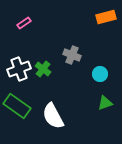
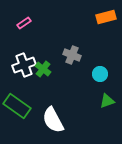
white cross: moved 5 px right, 4 px up
green triangle: moved 2 px right, 2 px up
white semicircle: moved 4 px down
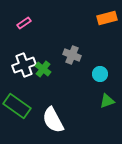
orange rectangle: moved 1 px right, 1 px down
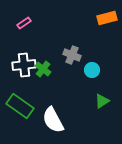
white cross: rotated 15 degrees clockwise
cyan circle: moved 8 px left, 4 px up
green triangle: moved 5 px left; rotated 14 degrees counterclockwise
green rectangle: moved 3 px right
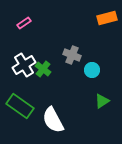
white cross: rotated 25 degrees counterclockwise
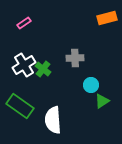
gray cross: moved 3 px right, 3 px down; rotated 24 degrees counterclockwise
cyan circle: moved 1 px left, 15 px down
white semicircle: rotated 24 degrees clockwise
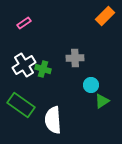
orange rectangle: moved 2 px left, 2 px up; rotated 30 degrees counterclockwise
green cross: rotated 21 degrees counterclockwise
green rectangle: moved 1 px right, 1 px up
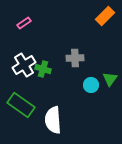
green triangle: moved 8 px right, 22 px up; rotated 21 degrees counterclockwise
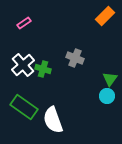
gray cross: rotated 24 degrees clockwise
white cross: moved 1 px left; rotated 10 degrees counterclockwise
cyan circle: moved 16 px right, 11 px down
green rectangle: moved 3 px right, 2 px down
white semicircle: rotated 16 degrees counterclockwise
